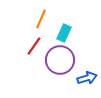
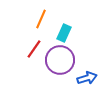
red line: moved 3 px down
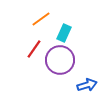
orange line: rotated 30 degrees clockwise
blue arrow: moved 7 px down
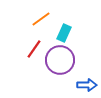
blue arrow: rotated 18 degrees clockwise
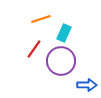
orange line: rotated 18 degrees clockwise
purple circle: moved 1 px right, 1 px down
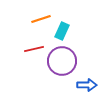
cyan rectangle: moved 2 px left, 2 px up
red line: rotated 42 degrees clockwise
purple circle: moved 1 px right
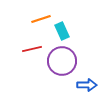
cyan rectangle: rotated 48 degrees counterclockwise
red line: moved 2 px left
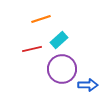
cyan rectangle: moved 3 px left, 9 px down; rotated 72 degrees clockwise
purple circle: moved 8 px down
blue arrow: moved 1 px right
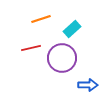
cyan rectangle: moved 13 px right, 11 px up
red line: moved 1 px left, 1 px up
purple circle: moved 11 px up
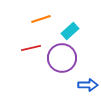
cyan rectangle: moved 2 px left, 2 px down
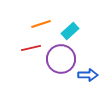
orange line: moved 5 px down
purple circle: moved 1 px left, 1 px down
blue arrow: moved 10 px up
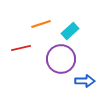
red line: moved 10 px left
blue arrow: moved 3 px left, 6 px down
